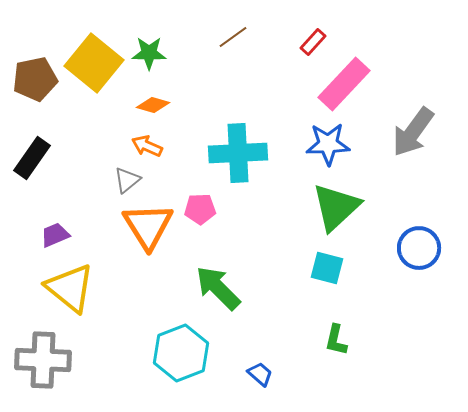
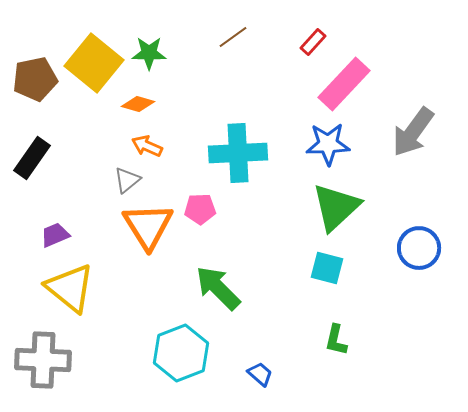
orange diamond: moved 15 px left, 1 px up
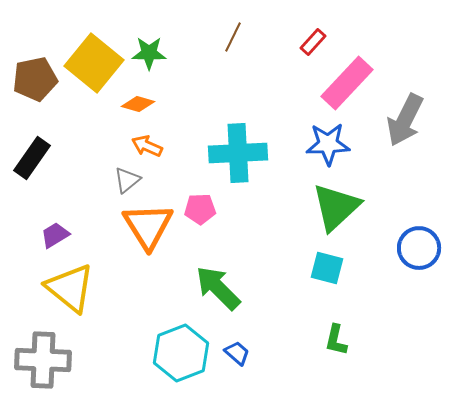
brown line: rotated 28 degrees counterclockwise
pink rectangle: moved 3 px right, 1 px up
gray arrow: moved 8 px left, 12 px up; rotated 10 degrees counterclockwise
purple trapezoid: rotated 8 degrees counterclockwise
blue trapezoid: moved 23 px left, 21 px up
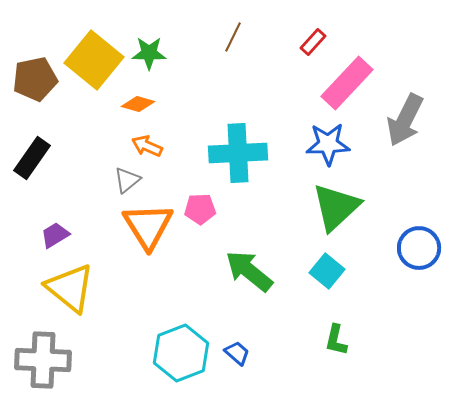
yellow square: moved 3 px up
cyan square: moved 3 px down; rotated 24 degrees clockwise
green arrow: moved 31 px right, 17 px up; rotated 6 degrees counterclockwise
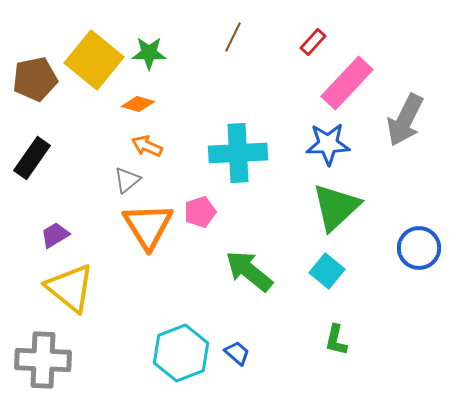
pink pentagon: moved 3 px down; rotated 16 degrees counterclockwise
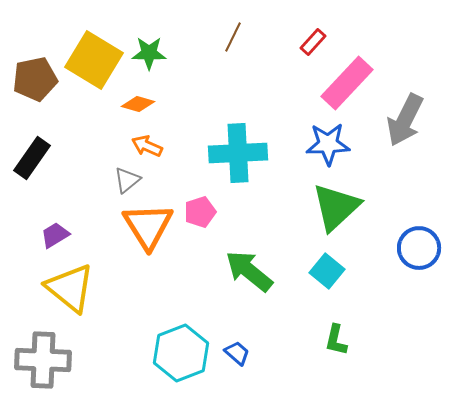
yellow square: rotated 8 degrees counterclockwise
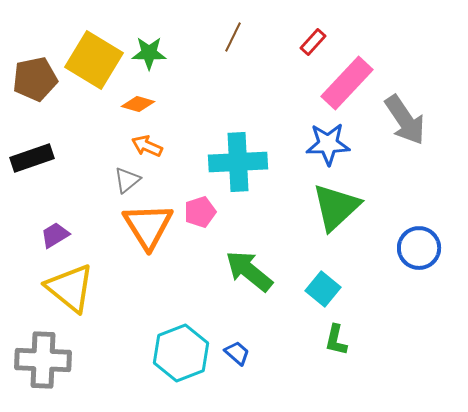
gray arrow: rotated 60 degrees counterclockwise
cyan cross: moved 9 px down
black rectangle: rotated 36 degrees clockwise
cyan square: moved 4 px left, 18 px down
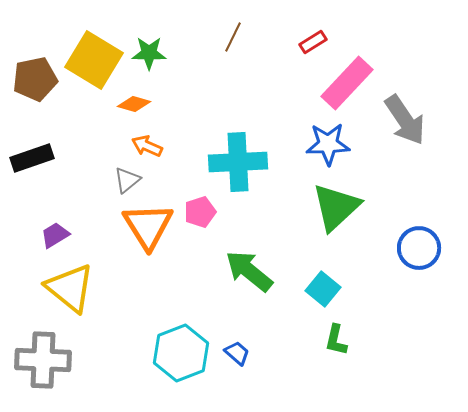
red rectangle: rotated 16 degrees clockwise
orange diamond: moved 4 px left
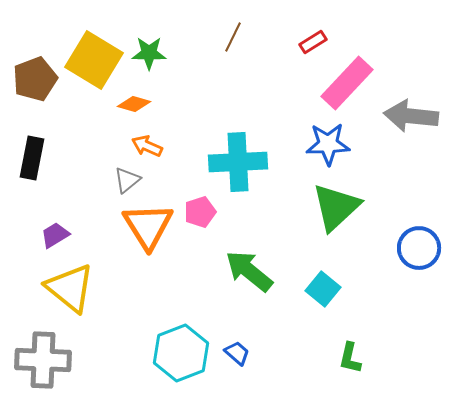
brown pentagon: rotated 9 degrees counterclockwise
gray arrow: moved 6 px right, 4 px up; rotated 130 degrees clockwise
black rectangle: rotated 60 degrees counterclockwise
green L-shape: moved 14 px right, 18 px down
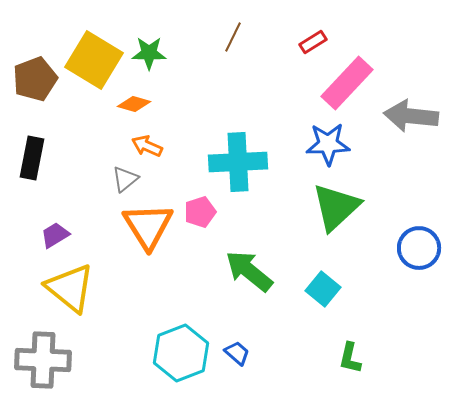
gray triangle: moved 2 px left, 1 px up
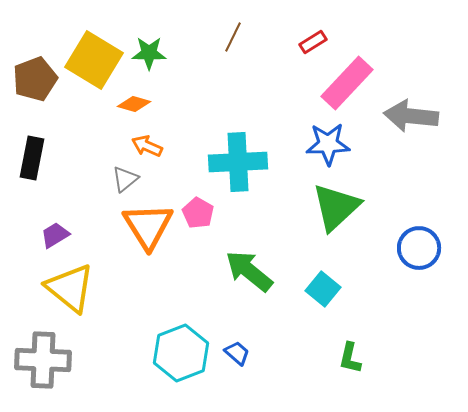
pink pentagon: moved 2 px left, 1 px down; rotated 24 degrees counterclockwise
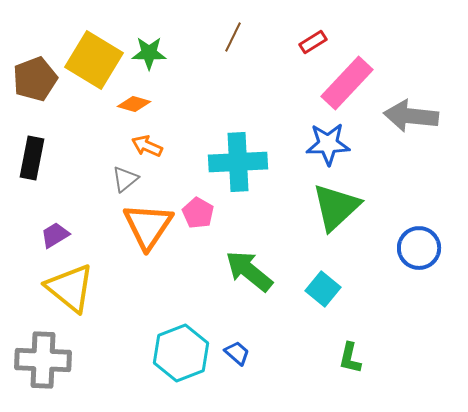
orange triangle: rotated 6 degrees clockwise
